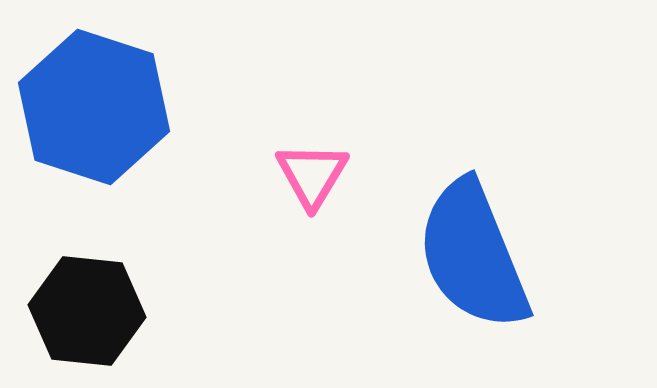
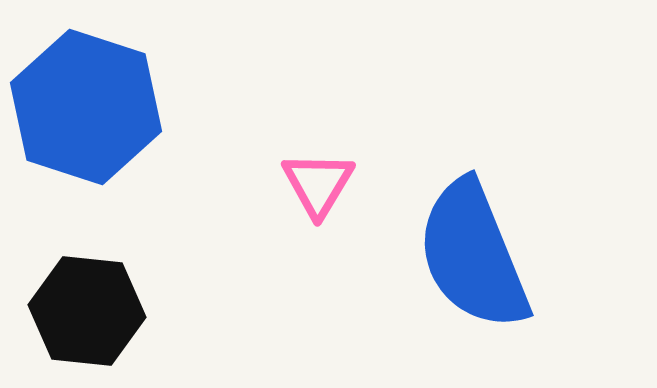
blue hexagon: moved 8 px left
pink triangle: moved 6 px right, 9 px down
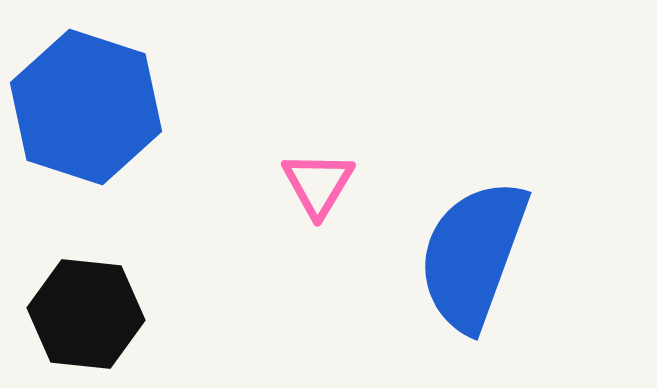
blue semicircle: rotated 42 degrees clockwise
black hexagon: moved 1 px left, 3 px down
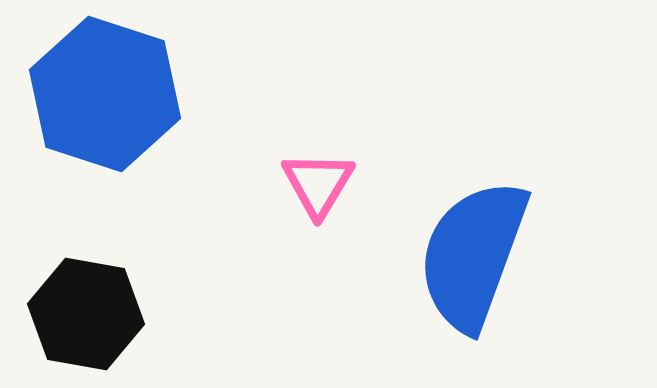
blue hexagon: moved 19 px right, 13 px up
black hexagon: rotated 4 degrees clockwise
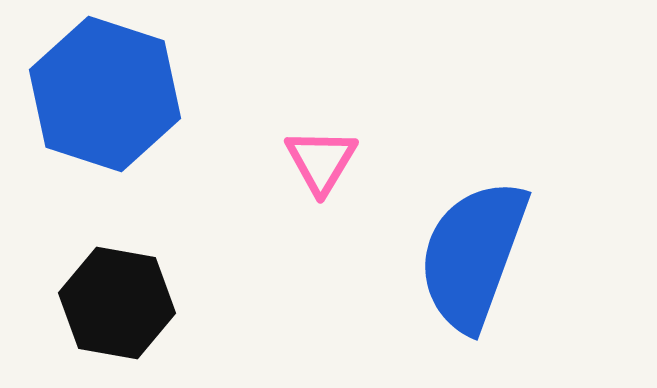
pink triangle: moved 3 px right, 23 px up
black hexagon: moved 31 px right, 11 px up
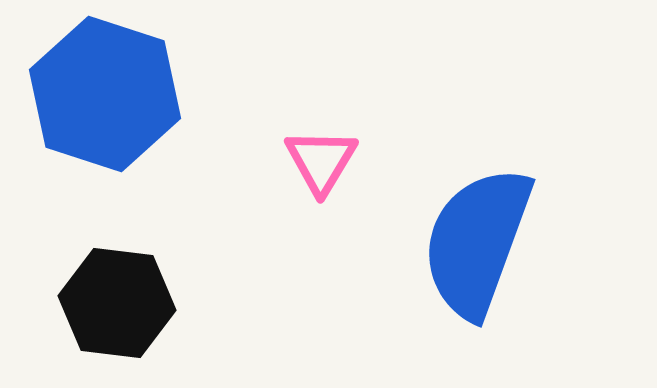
blue semicircle: moved 4 px right, 13 px up
black hexagon: rotated 3 degrees counterclockwise
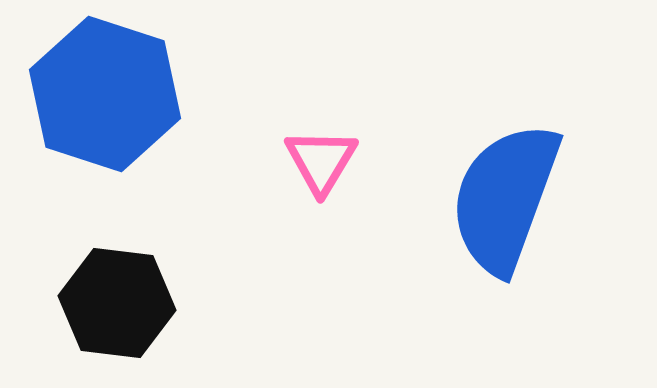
blue semicircle: moved 28 px right, 44 px up
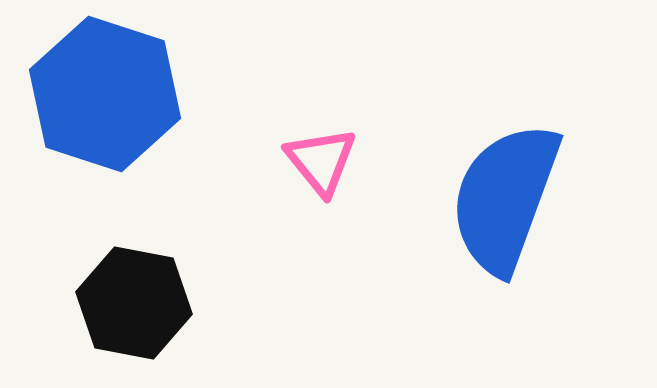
pink triangle: rotated 10 degrees counterclockwise
black hexagon: moved 17 px right; rotated 4 degrees clockwise
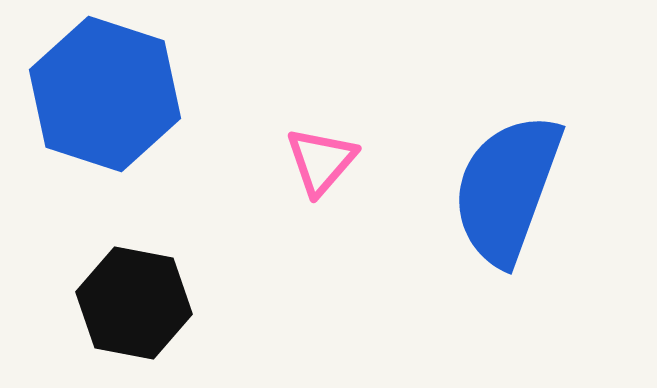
pink triangle: rotated 20 degrees clockwise
blue semicircle: moved 2 px right, 9 px up
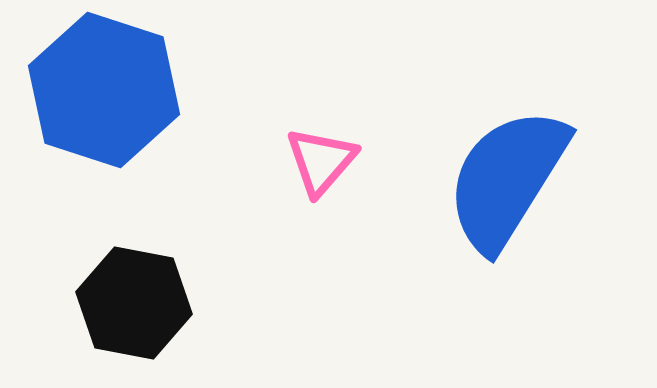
blue hexagon: moved 1 px left, 4 px up
blue semicircle: moved 10 px up; rotated 12 degrees clockwise
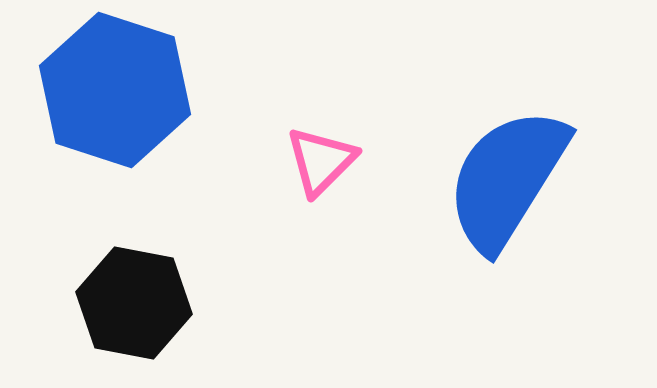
blue hexagon: moved 11 px right
pink triangle: rotated 4 degrees clockwise
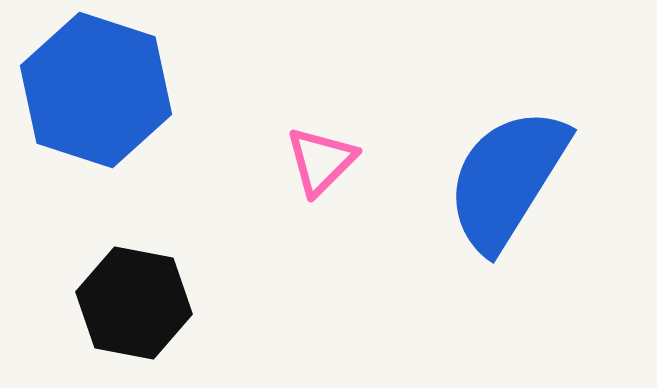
blue hexagon: moved 19 px left
